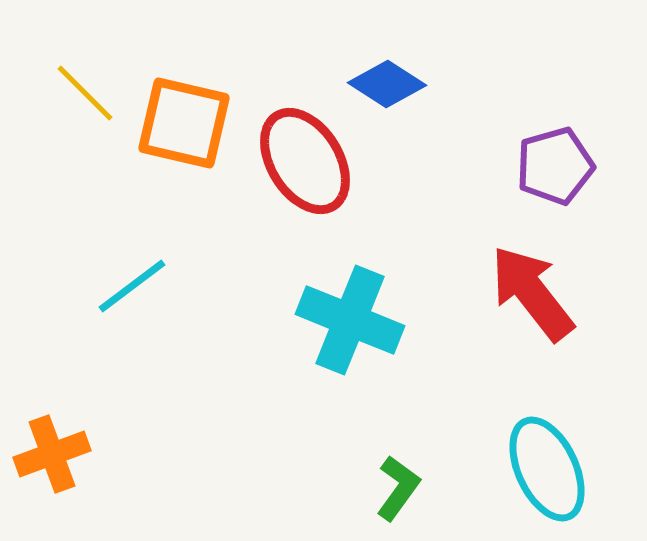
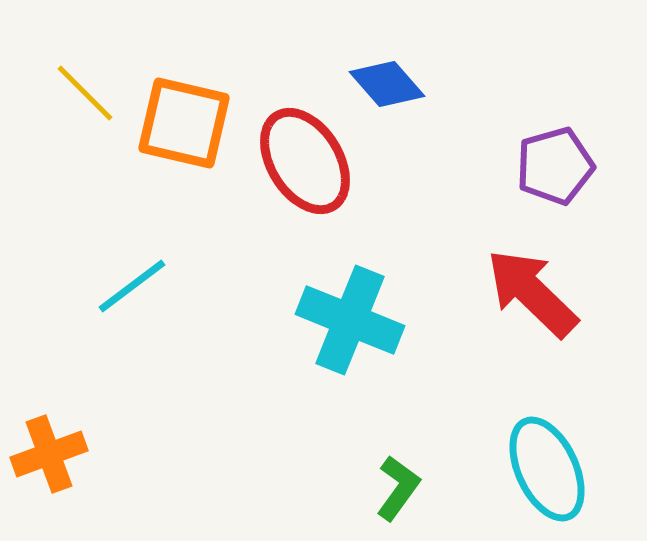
blue diamond: rotated 16 degrees clockwise
red arrow: rotated 8 degrees counterclockwise
orange cross: moved 3 px left
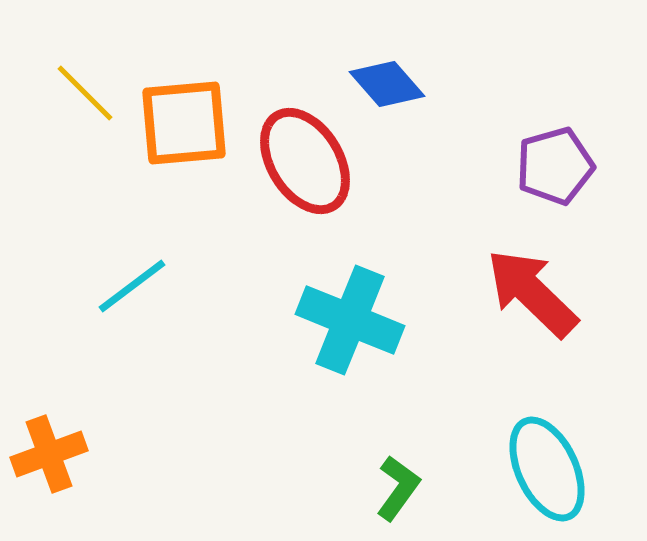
orange square: rotated 18 degrees counterclockwise
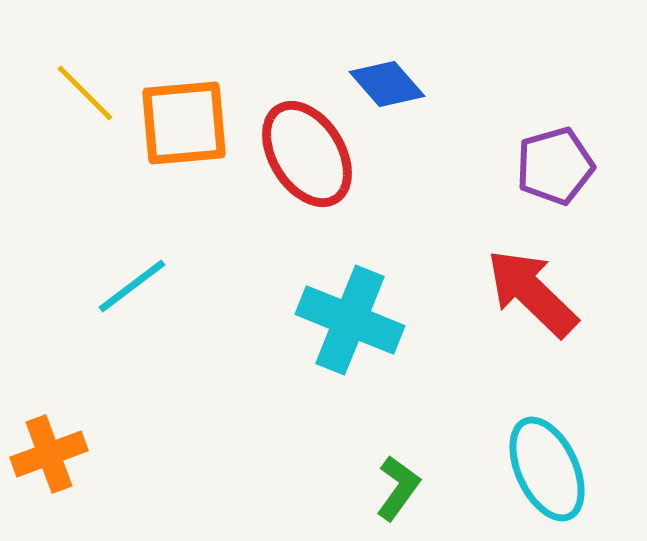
red ellipse: moved 2 px right, 7 px up
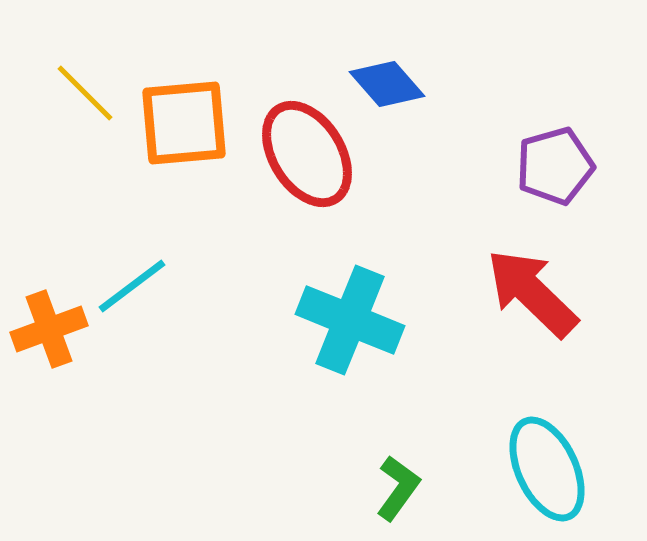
orange cross: moved 125 px up
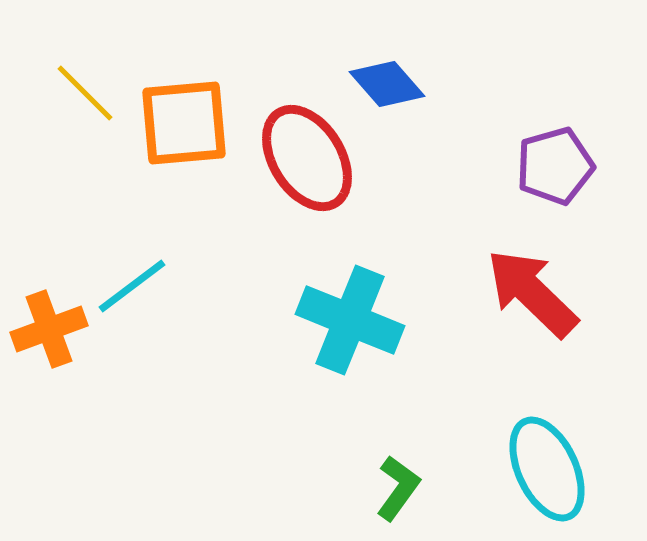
red ellipse: moved 4 px down
